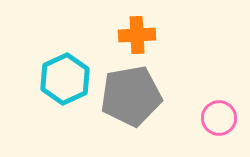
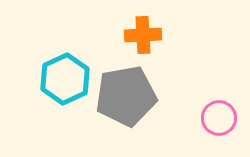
orange cross: moved 6 px right
gray pentagon: moved 5 px left
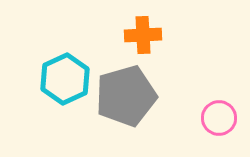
gray pentagon: rotated 6 degrees counterclockwise
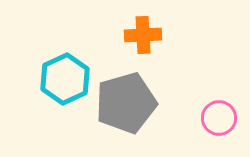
gray pentagon: moved 7 px down
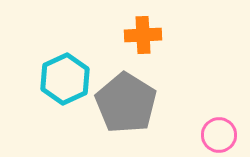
gray pentagon: rotated 24 degrees counterclockwise
pink circle: moved 17 px down
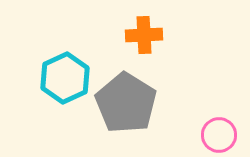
orange cross: moved 1 px right
cyan hexagon: moved 1 px up
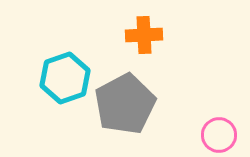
cyan hexagon: rotated 6 degrees clockwise
gray pentagon: moved 1 px left, 1 px down; rotated 12 degrees clockwise
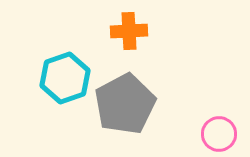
orange cross: moved 15 px left, 4 px up
pink circle: moved 1 px up
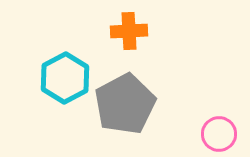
cyan hexagon: rotated 9 degrees counterclockwise
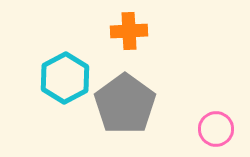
gray pentagon: rotated 8 degrees counterclockwise
pink circle: moved 3 px left, 5 px up
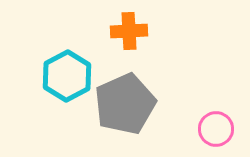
cyan hexagon: moved 2 px right, 2 px up
gray pentagon: rotated 12 degrees clockwise
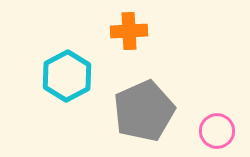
gray pentagon: moved 19 px right, 7 px down
pink circle: moved 1 px right, 2 px down
